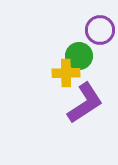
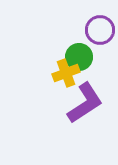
green circle: moved 1 px down
yellow cross: rotated 20 degrees counterclockwise
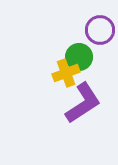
purple L-shape: moved 2 px left
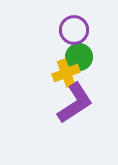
purple circle: moved 26 px left
purple L-shape: moved 8 px left
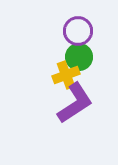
purple circle: moved 4 px right, 1 px down
yellow cross: moved 2 px down
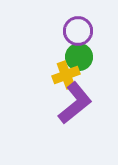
purple L-shape: rotated 6 degrees counterclockwise
